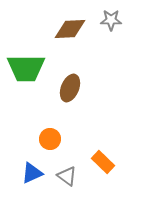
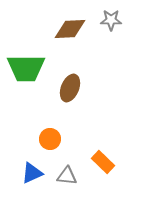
gray triangle: rotated 30 degrees counterclockwise
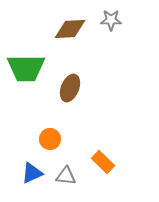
gray triangle: moved 1 px left
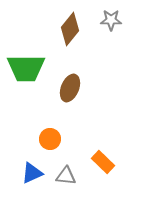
brown diamond: rotated 48 degrees counterclockwise
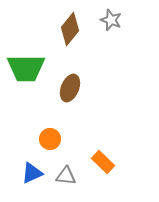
gray star: rotated 20 degrees clockwise
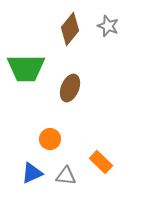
gray star: moved 3 px left, 6 px down
orange rectangle: moved 2 px left
